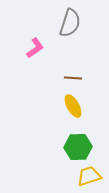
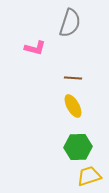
pink L-shape: rotated 50 degrees clockwise
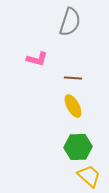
gray semicircle: moved 1 px up
pink L-shape: moved 2 px right, 11 px down
yellow trapezoid: rotated 60 degrees clockwise
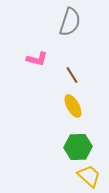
brown line: moved 1 px left, 3 px up; rotated 54 degrees clockwise
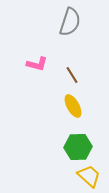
pink L-shape: moved 5 px down
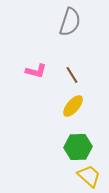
pink L-shape: moved 1 px left, 7 px down
yellow ellipse: rotated 70 degrees clockwise
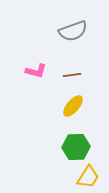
gray semicircle: moved 3 px right, 9 px down; rotated 52 degrees clockwise
brown line: rotated 66 degrees counterclockwise
green hexagon: moved 2 px left
yellow trapezoid: moved 1 px left, 1 px down; rotated 80 degrees clockwise
